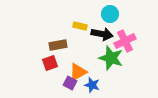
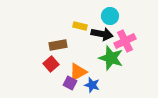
cyan circle: moved 2 px down
red square: moved 1 px right, 1 px down; rotated 21 degrees counterclockwise
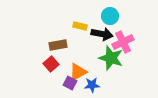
pink cross: moved 2 px left, 1 px down
blue star: rotated 21 degrees counterclockwise
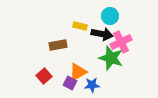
pink cross: moved 2 px left
red square: moved 7 px left, 12 px down
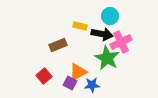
brown rectangle: rotated 12 degrees counterclockwise
green star: moved 4 px left; rotated 10 degrees clockwise
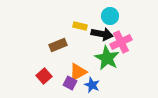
blue star: rotated 28 degrees clockwise
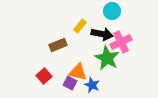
cyan circle: moved 2 px right, 5 px up
yellow rectangle: rotated 64 degrees counterclockwise
orange triangle: rotated 42 degrees clockwise
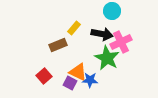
yellow rectangle: moved 6 px left, 2 px down
orange triangle: rotated 12 degrees clockwise
blue star: moved 2 px left, 5 px up; rotated 21 degrees counterclockwise
